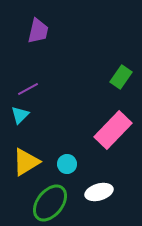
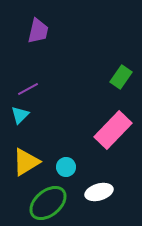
cyan circle: moved 1 px left, 3 px down
green ellipse: moved 2 px left; rotated 12 degrees clockwise
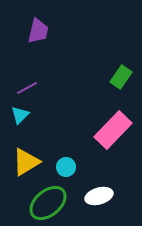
purple line: moved 1 px left, 1 px up
white ellipse: moved 4 px down
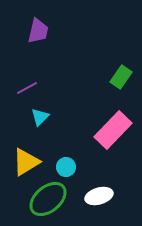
cyan triangle: moved 20 px right, 2 px down
green ellipse: moved 4 px up
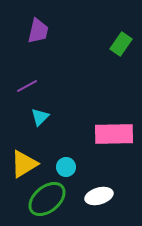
green rectangle: moved 33 px up
purple line: moved 2 px up
pink rectangle: moved 1 px right, 4 px down; rotated 45 degrees clockwise
yellow triangle: moved 2 px left, 2 px down
green ellipse: moved 1 px left
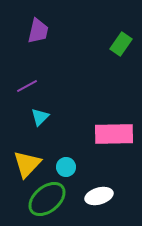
yellow triangle: moved 3 px right; rotated 16 degrees counterclockwise
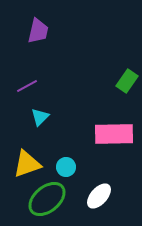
green rectangle: moved 6 px right, 37 px down
yellow triangle: rotated 28 degrees clockwise
white ellipse: rotated 32 degrees counterclockwise
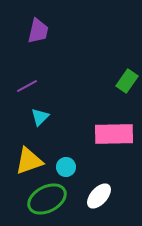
yellow triangle: moved 2 px right, 3 px up
green ellipse: rotated 12 degrees clockwise
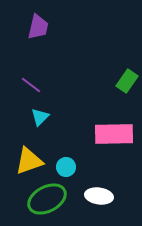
purple trapezoid: moved 4 px up
purple line: moved 4 px right, 1 px up; rotated 65 degrees clockwise
white ellipse: rotated 56 degrees clockwise
